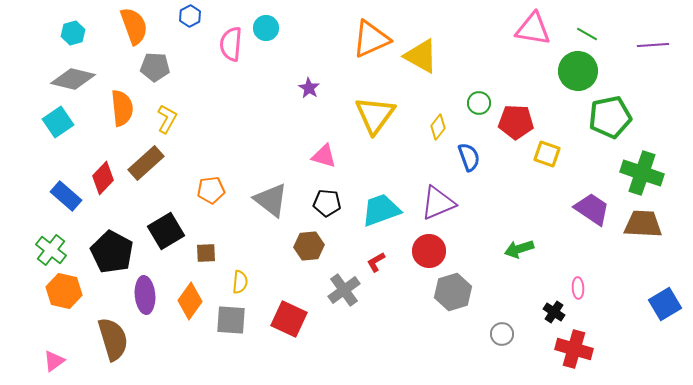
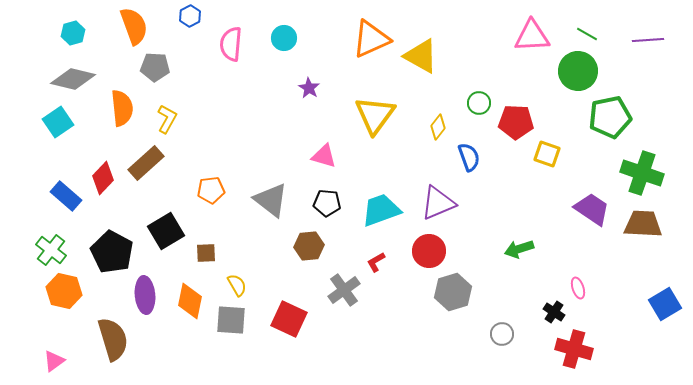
cyan circle at (266, 28): moved 18 px right, 10 px down
pink triangle at (533, 29): moved 1 px left, 7 px down; rotated 12 degrees counterclockwise
purple line at (653, 45): moved 5 px left, 5 px up
yellow semicircle at (240, 282): moved 3 px left, 3 px down; rotated 35 degrees counterclockwise
pink ellipse at (578, 288): rotated 15 degrees counterclockwise
orange diamond at (190, 301): rotated 24 degrees counterclockwise
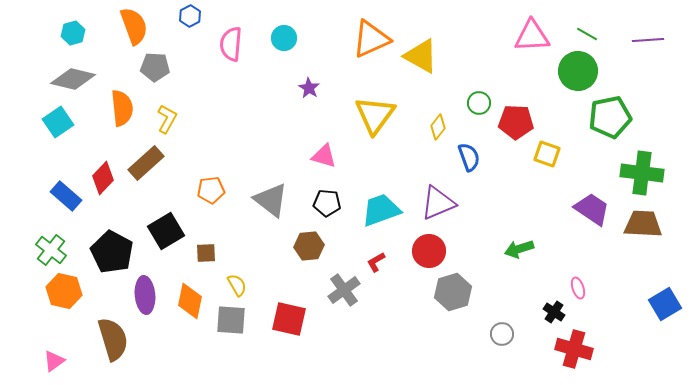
green cross at (642, 173): rotated 12 degrees counterclockwise
red square at (289, 319): rotated 12 degrees counterclockwise
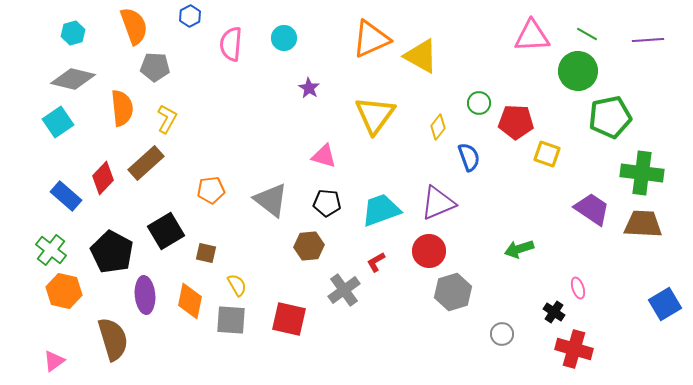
brown square at (206, 253): rotated 15 degrees clockwise
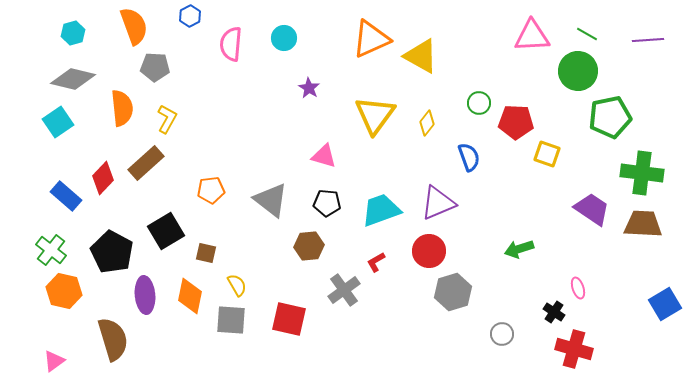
yellow diamond at (438, 127): moved 11 px left, 4 px up
orange diamond at (190, 301): moved 5 px up
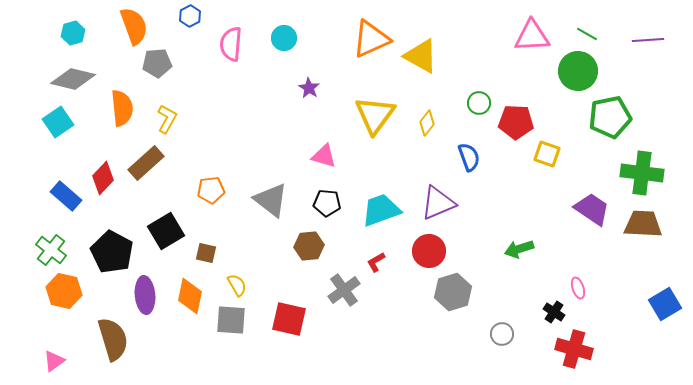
gray pentagon at (155, 67): moved 2 px right, 4 px up; rotated 8 degrees counterclockwise
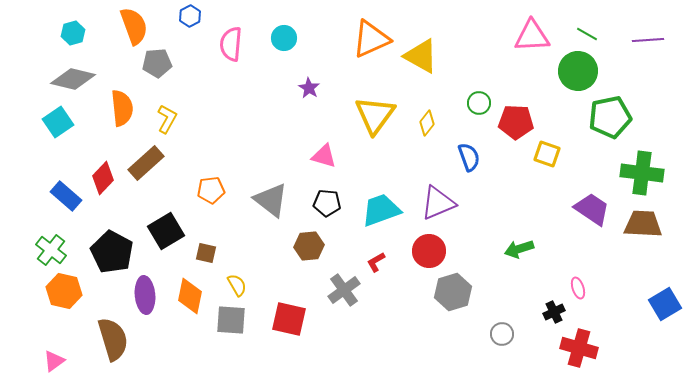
black cross at (554, 312): rotated 30 degrees clockwise
red cross at (574, 349): moved 5 px right, 1 px up
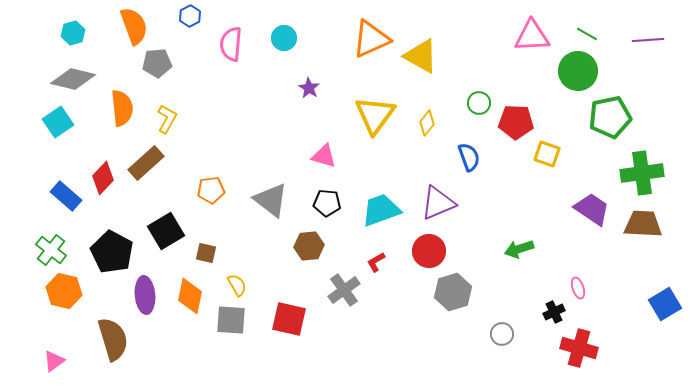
green cross at (642, 173): rotated 15 degrees counterclockwise
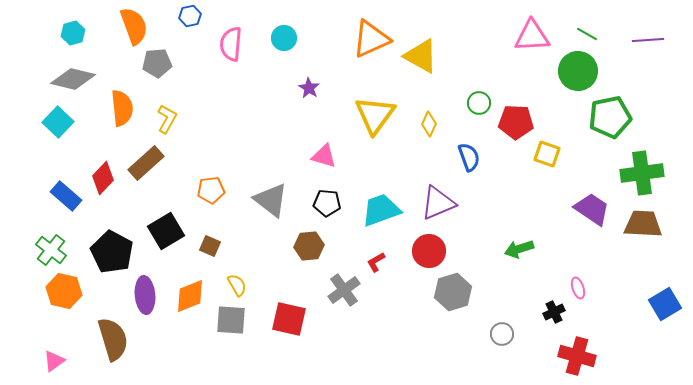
blue hexagon at (190, 16): rotated 15 degrees clockwise
cyan square at (58, 122): rotated 12 degrees counterclockwise
yellow diamond at (427, 123): moved 2 px right, 1 px down; rotated 15 degrees counterclockwise
brown square at (206, 253): moved 4 px right, 7 px up; rotated 10 degrees clockwise
orange diamond at (190, 296): rotated 57 degrees clockwise
red cross at (579, 348): moved 2 px left, 8 px down
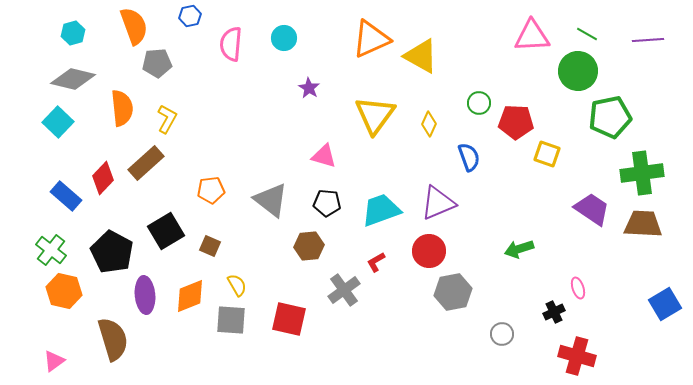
gray hexagon at (453, 292): rotated 6 degrees clockwise
